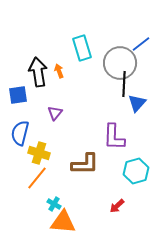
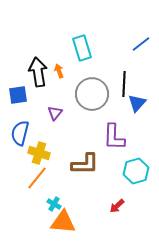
gray circle: moved 28 px left, 31 px down
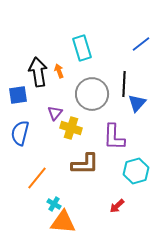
yellow cross: moved 32 px right, 25 px up
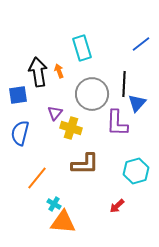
purple L-shape: moved 3 px right, 14 px up
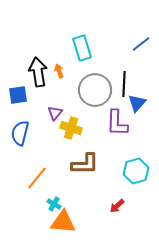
gray circle: moved 3 px right, 4 px up
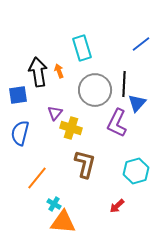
purple L-shape: rotated 24 degrees clockwise
brown L-shape: rotated 76 degrees counterclockwise
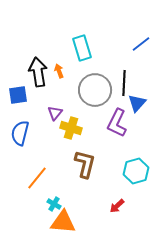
black line: moved 1 px up
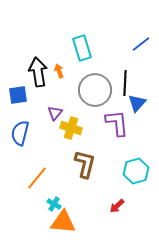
black line: moved 1 px right
purple L-shape: rotated 148 degrees clockwise
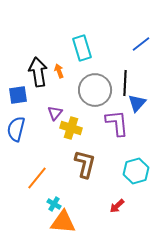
blue semicircle: moved 4 px left, 4 px up
